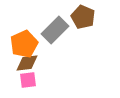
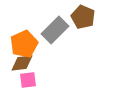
brown diamond: moved 5 px left
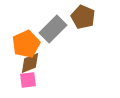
gray rectangle: moved 2 px left, 1 px up
orange pentagon: moved 2 px right
brown diamond: moved 8 px right; rotated 15 degrees counterclockwise
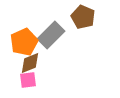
gray rectangle: moved 2 px left, 6 px down
orange pentagon: moved 2 px left, 2 px up
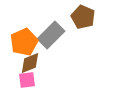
pink square: moved 1 px left
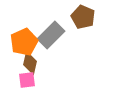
brown diamond: rotated 55 degrees counterclockwise
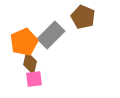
pink square: moved 7 px right, 1 px up
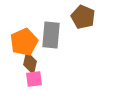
gray rectangle: rotated 40 degrees counterclockwise
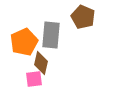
brown diamond: moved 11 px right
